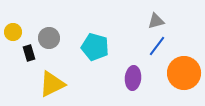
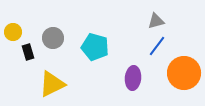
gray circle: moved 4 px right
black rectangle: moved 1 px left, 1 px up
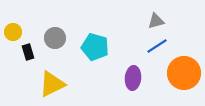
gray circle: moved 2 px right
blue line: rotated 20 degrees clockwise
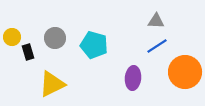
gray triangle: rotated 18 degrees clockwise
yellow circle: moved 1 px left, 5 px down
cyan pentagon: moved 1 px left, 2 px up
orange circle: moved 1 px right, 1 px up
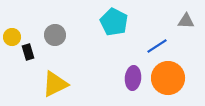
gray triangle: moved 30 px right
gray circle: moved 3 px up
cyan pentagon: moved 20 px right, 23 px up; rotated 12 degrees clockwise
orange circle: moved 17 px left, 6 px down
yellow triangle: moved 3 px right
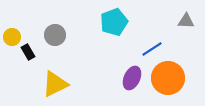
cyan pentagon: rotated 24 degrees clockwise
blue line: moved 5 px left, 3 px down
black rectangle: rotated 14 degrees counterclockwise
purple ellipse: moved 1 px left; rotated 20 degrees clockwise
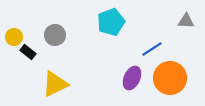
cyan pentagon: moved 3 px left
yellow circle: moved 2 px right
black rectangle: rotated 21 degrees counterclockwise
orange circle: moved 2 px right
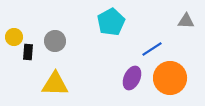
cyan pentagon: rotated 8 degrees counterclockwise
gray circle: moved 6 px down
black rectangle: rotated 56 degrees clockwise
yellow triangle: rotated 28 degrees clockwise
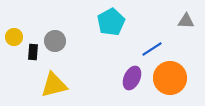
black rectangle: moved 5 px right
yellow triangle: moved 1 px left, 1 px down; rotated 16 degrees counterclockwise
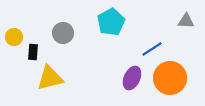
gray circle: moved 8 px right, 8 px up
yellow triangle: moved 4 px left, 7 px up
